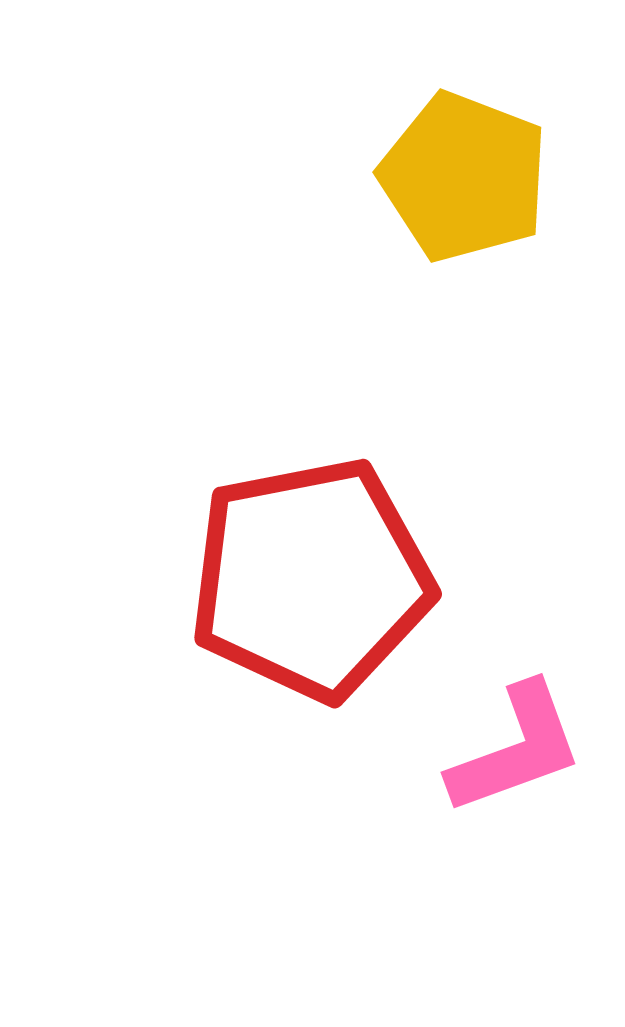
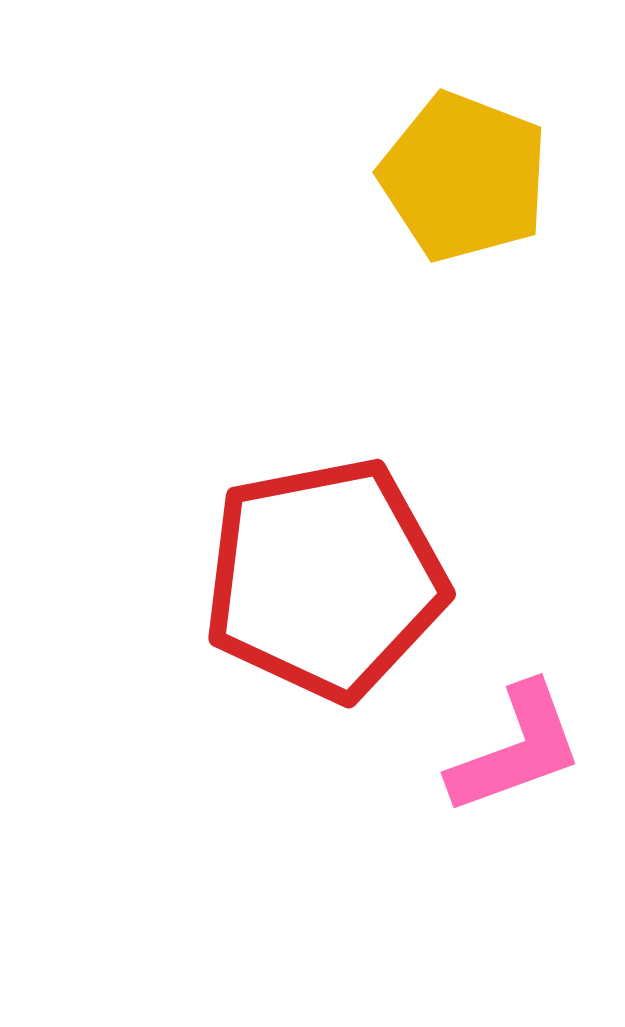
red pentagon: moved 14 px right
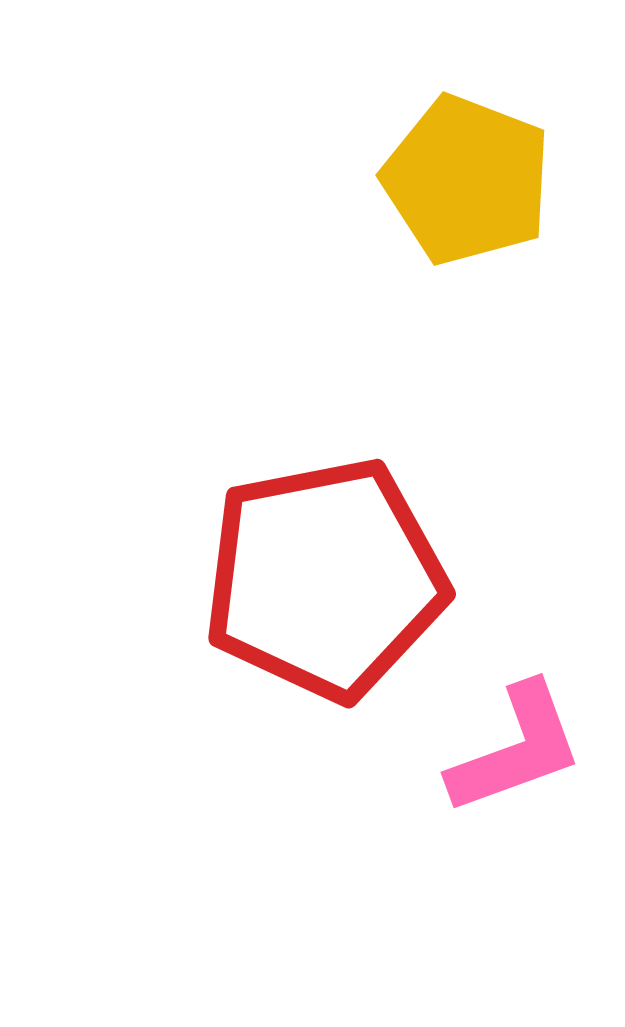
yellow pentagon: moved 3 px right, 3 px down
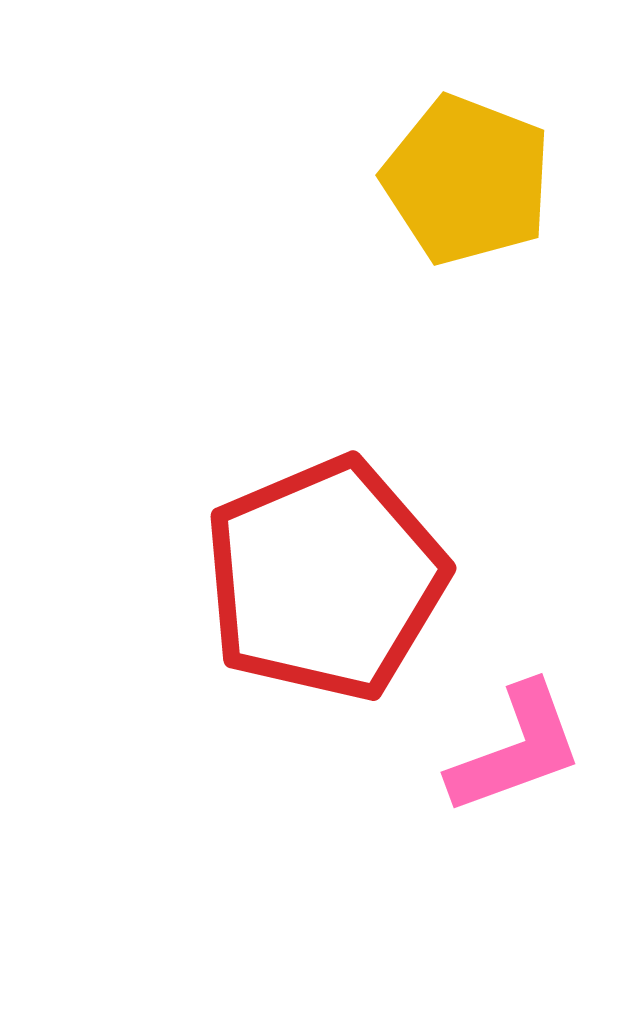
red pentagon: rotated 12 degrees counterclockwise
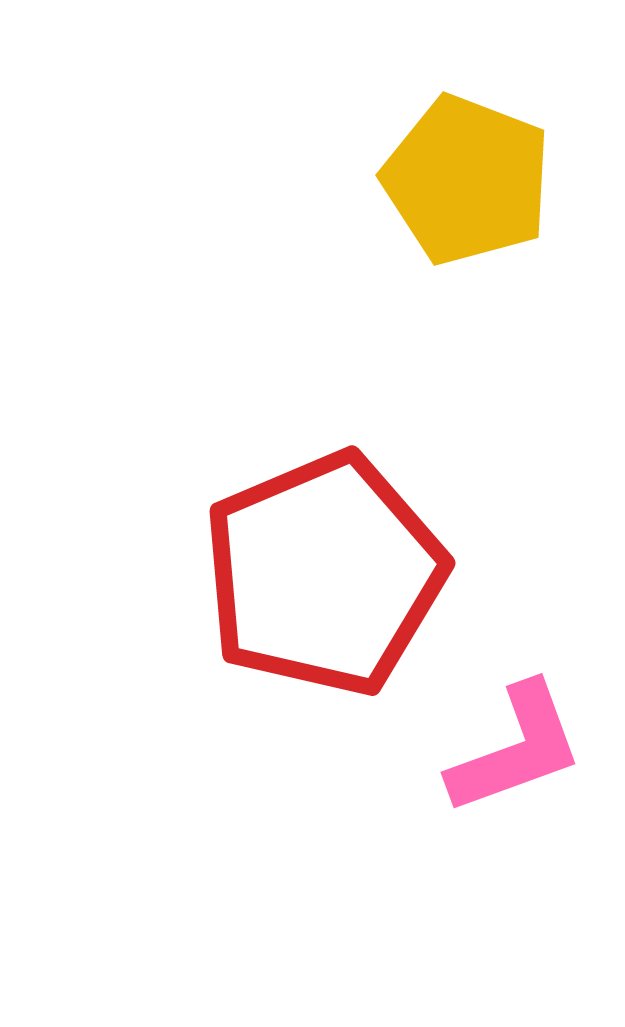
red pentagon: moved 1 px left, 5 px up
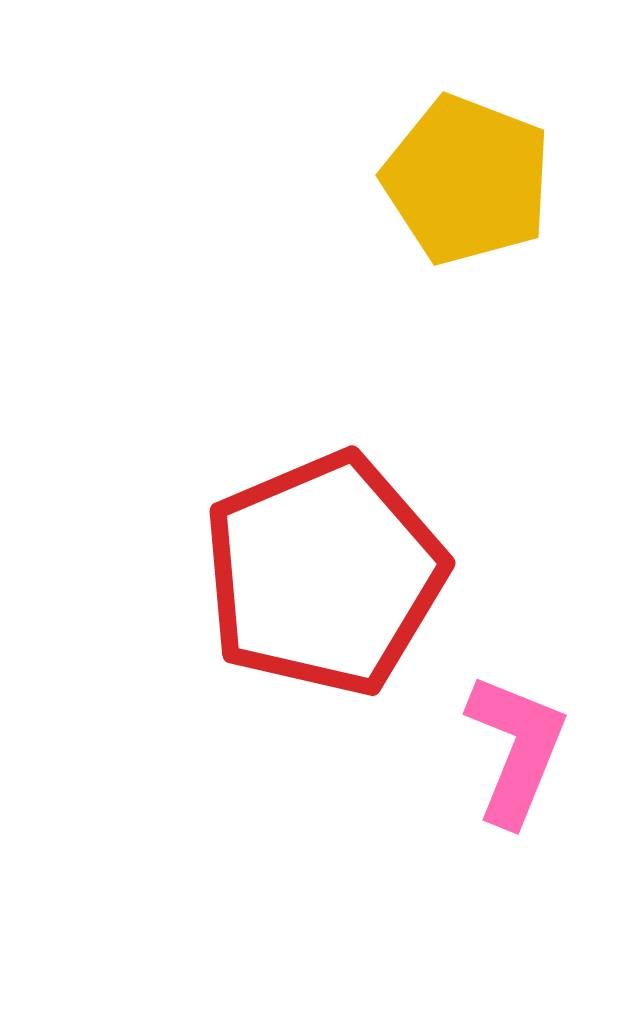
pink L-shape: rotated 48 degrees counterclockwise
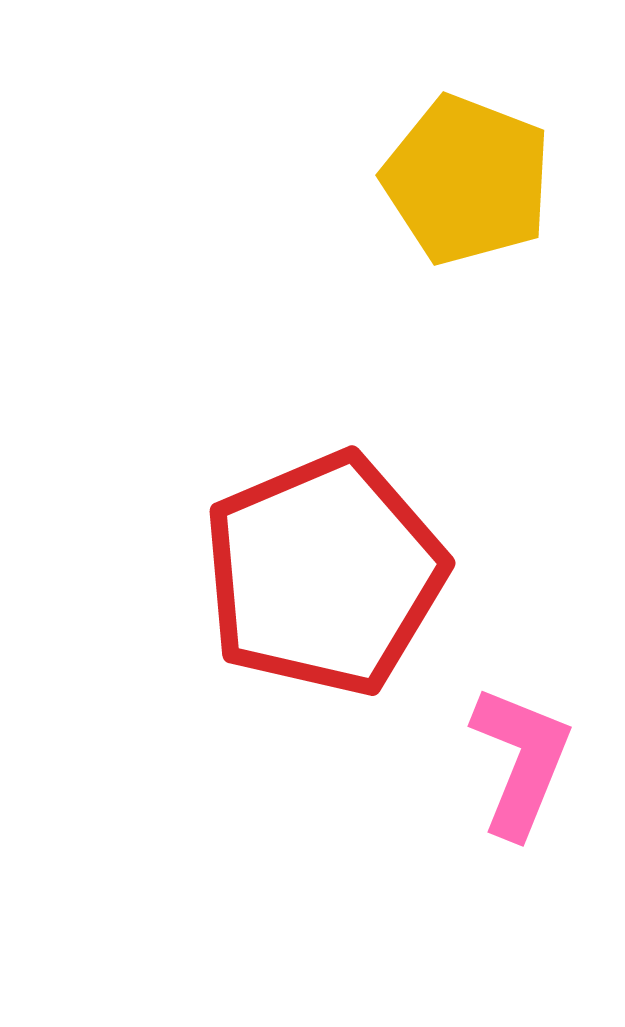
pink L-shape: moved 5 px right, 12 px down
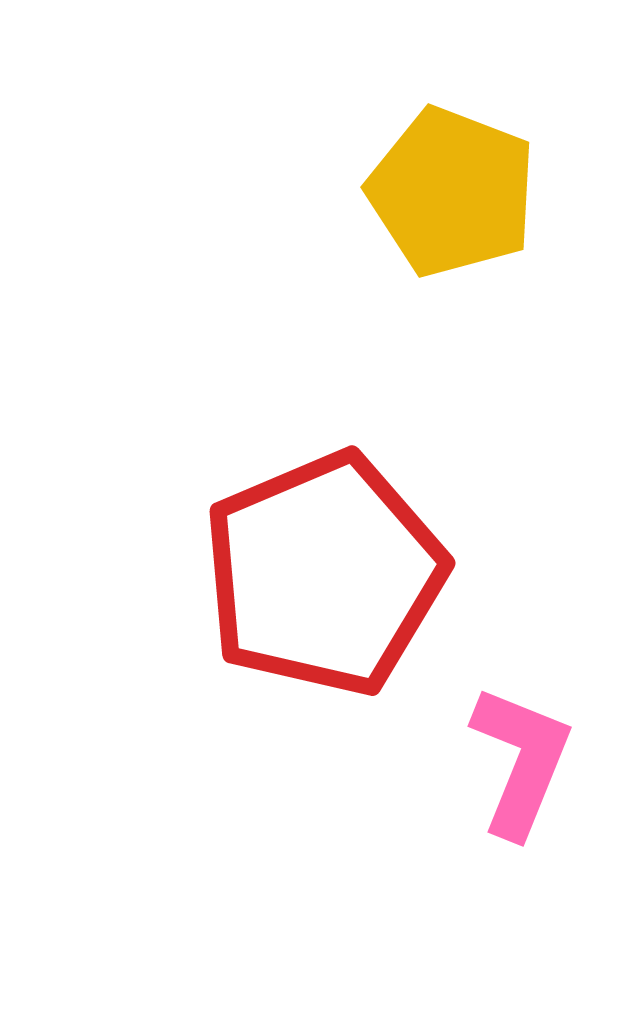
yellow pentagon: moved 15 px left, 12 px down
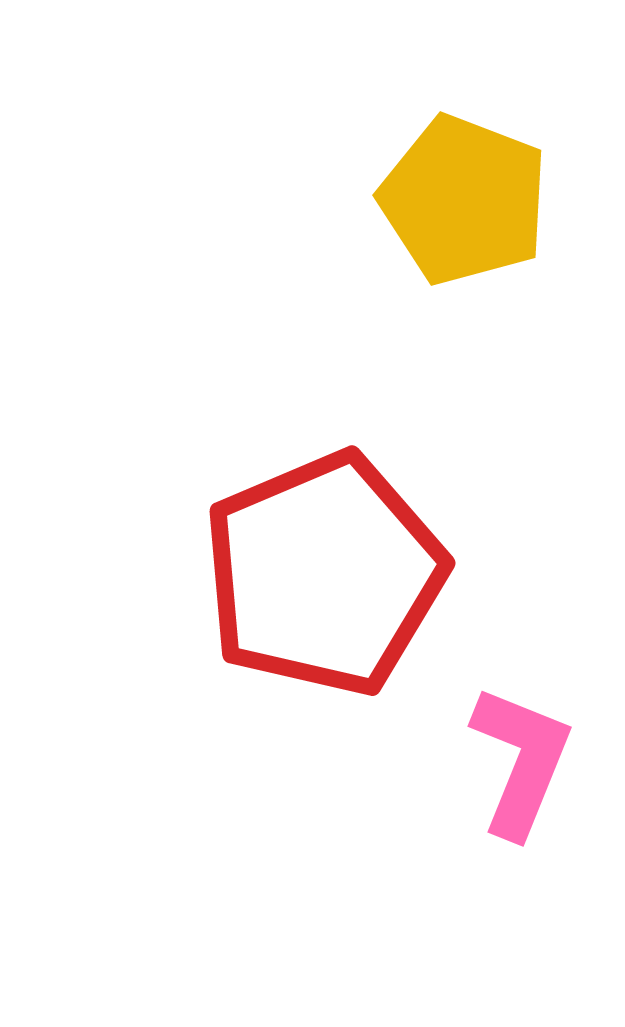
yellow pentagon: moved 12 px right, 8 px down
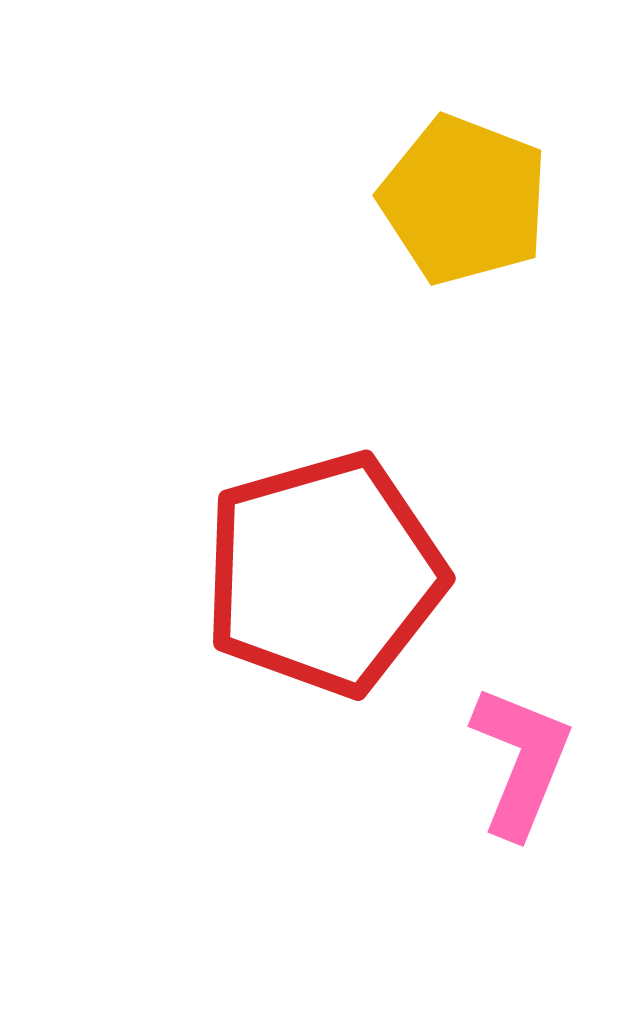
red pentagon: rotated 7 degrees clockwise
